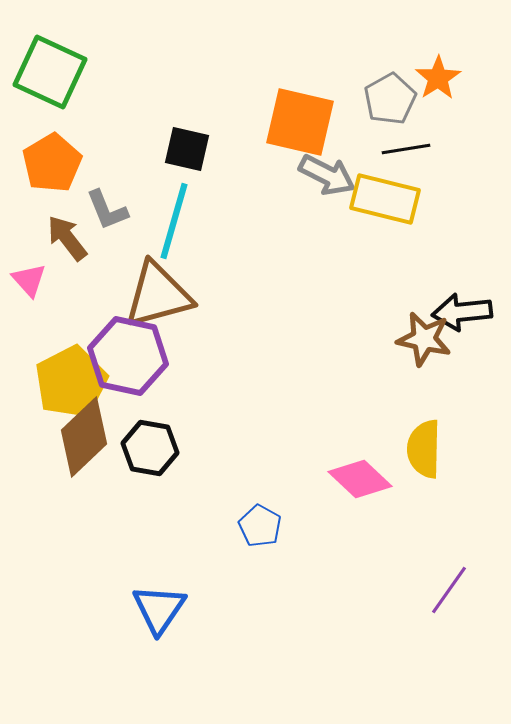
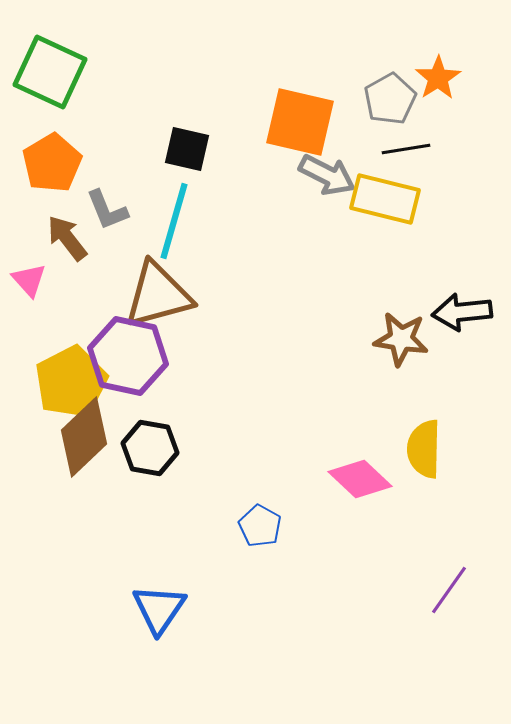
brown star: moved 23 px left; rotated 4 degrees counterclockwise
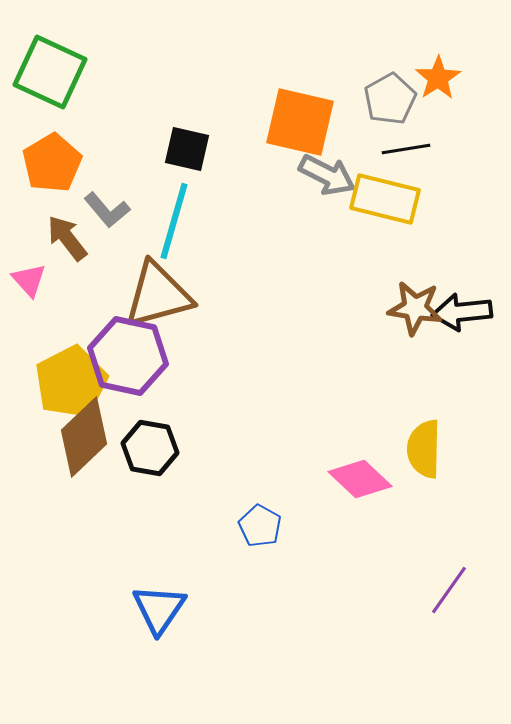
gray L-shape: rotated 18 degrees counterclockwise
brown star: moved 14 px right, 31 px up
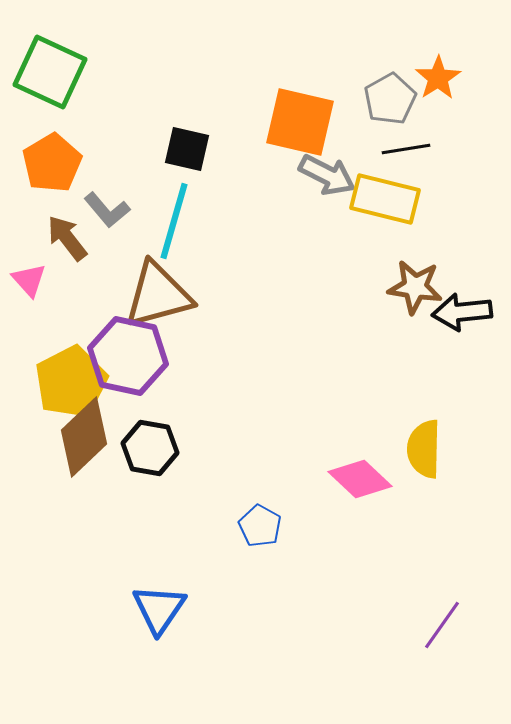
brown star: moved 21 px up
purple line: moved 7 px left, 35 px down
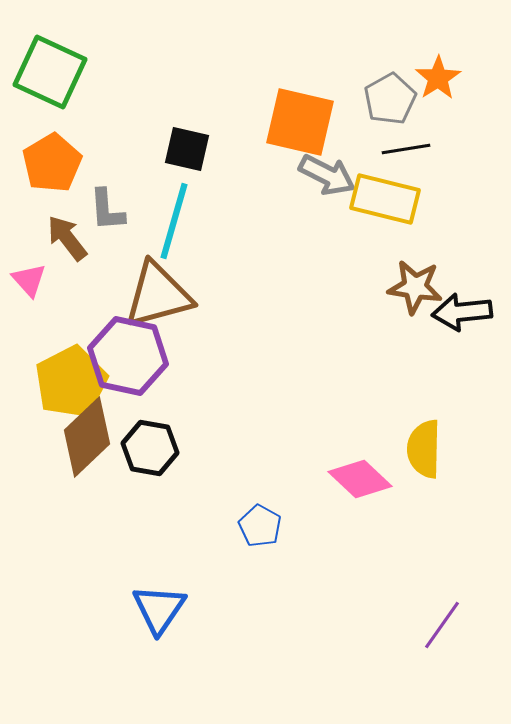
gray L-shape: rotated 36 degrees clockwise
brown diamond: moved 3 px right
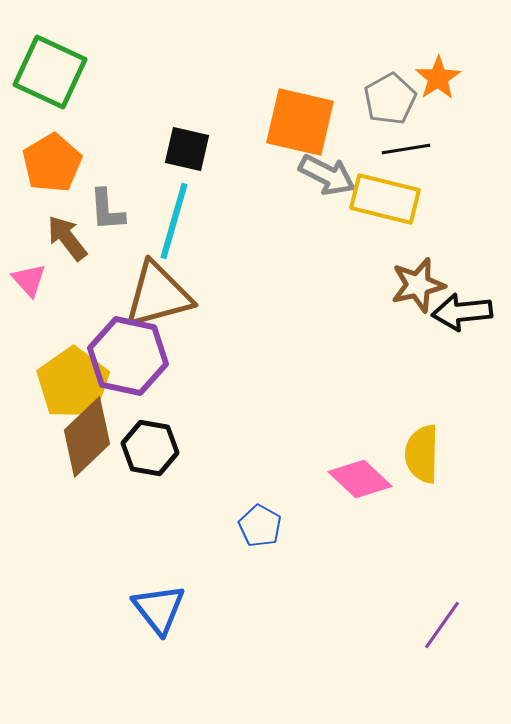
brown star: moved 3 px right, 2 px up; rotated 22 degrees counterclockwise
yellow pentagon: moved 2 px right, 1 px down; rotated 8 degrees counterclockwise
yellow semicircle: moved 2 px left, 5 px down
blue triangle: rotated 12 degrees counterclockwise
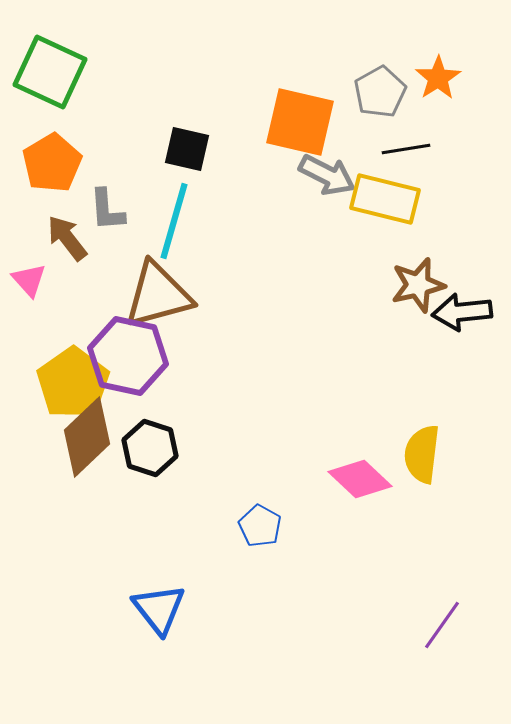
gray pentagon: moved 10 px left, 7 px up
black hexagon: rotated 8 degrees clockwise
yellow semicircle: rotated 6 degrees clockwise
